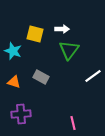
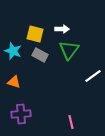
gray rectangle: moved 1 px left, 22 px up
pink line: moved 2 px left, 1 px up
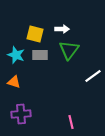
cyan star: moved 3 px right, 4 px down
gray rectangle: rotated 28 degrees counterclockwise
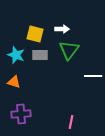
white line: rotated 36 degrees clockwise
pink line: rotated 24 degrees clockwise
